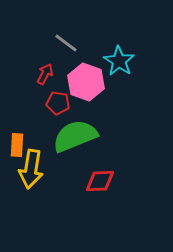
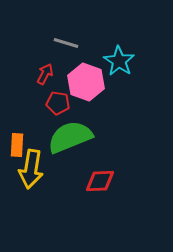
gray line: rotated 20 degrees counterclockwise
green semicircle: moved 5 px left, 1 px down
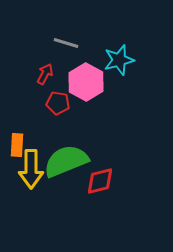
cyan star: moved 1 px up; rotated 24 degrees clockwise
pink hexagon: rotated 9 degrees clockwise
green semicircle: moved 4 px left, 24 px down
yellow arrow: rotated 9 degrees counterclockwise
red diamond: rotated 12 degrees counterclockwise
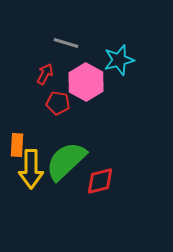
green semicircle: rotated 21 degrees counterclockwise
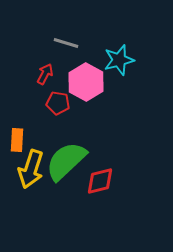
orange rectangle: moved 5 px up
yellow arrow: rotated 18 degrees clockwise
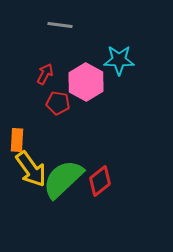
gray line: moved 6 px left, 18 px up; rotated 10 degrees counterclockwise
cyan star: rotated 16 degrees clockwise
green semicircle: moved 3 px left, 18 px down
yellow arrow: rotated 54 degrees counterclockwise
red diamond: rotated 24 degrees counterclockwise
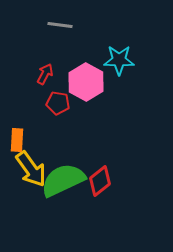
green semicircle: moved 1 px down; rotated 18 degrees clockwise
